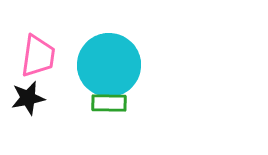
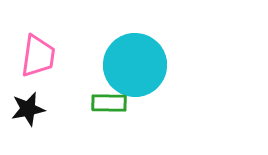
cyan circle: moved 26 px right
black star: moved 11 px down
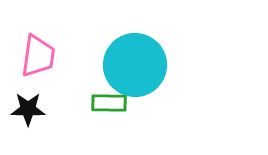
black star: rotated 12 degrees clockwise
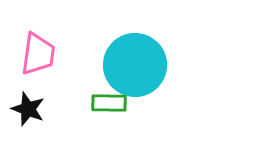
pink trapezoid: moved 2 px up
black star: rotated 20 degrees clockwise
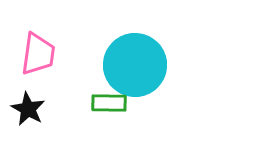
black star: rotated 8 degrees clockwise
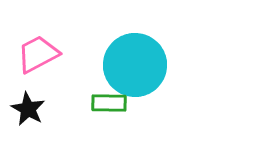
pink trapezoid: rotated 126 degrees counterclockwise
